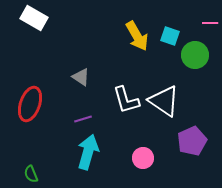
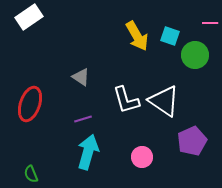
white rectangle: moved 5 px left, 1 px up; rotated 64 degrees counterclockwise
pink circle: moved 1 px left, 1 px up
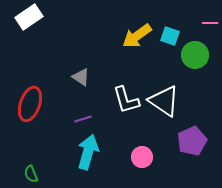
yellow arrow: rotated 84 degrees clockwise
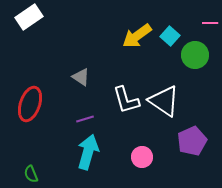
cyan square: rotated 24 degrees clockwise
purple line: moved 2 px right
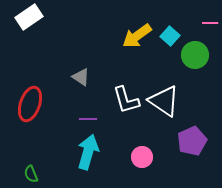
purple line: moved 3 px right; rotated 18 degrees clockwise
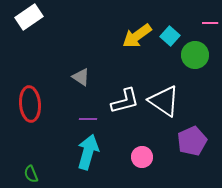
white L-shape: moved 1 px left, 1 px down; rotated 88 degrees counterclockwise
red ellipse: rotated 24 degrees counterclockwise
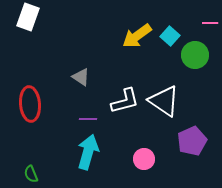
white rectangle: moved 1 px left; rotated 36 degrees counterclockwise
pink circle: moved 2 px right, 2 px down
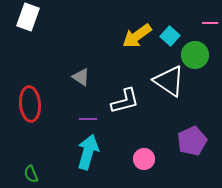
white triangle: moved 5 px right, 20 px up
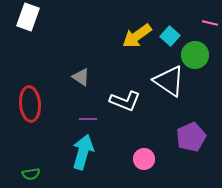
pink line: rotated 14 degrees clockwise
white L-shape: rotated 36 degrees clockwise
purple pentagon: moved 1 px left, 4 px up
cyan arrow: moved 5 px left
green semicircle: rotated 78 degrees counterclockwise
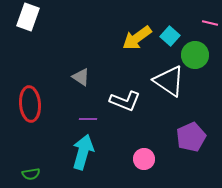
yellow arrow: moved 2 px down
